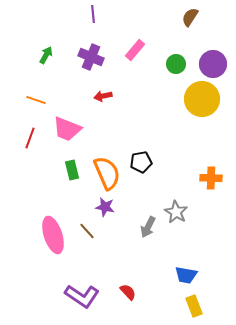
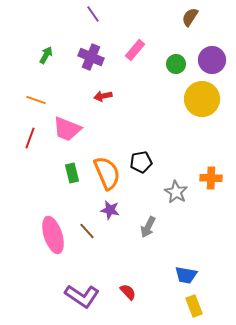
purple line: rotated 30 degrees counterclockwise
purple circle: moved 1 px left, 4 px up
green rectangle: moved 3 px down
purple star: moved 5 px right, 3 px down
gray star: moved 20 px up
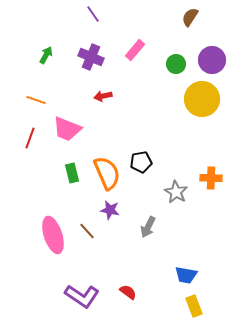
red semicircle: rotated 12 degrees counterclockwise
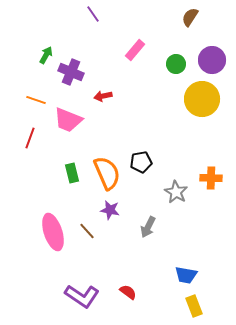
purple cross: moved 20 px left, 15 px down
pink trapezoid: moved 1 px right, 9 px up
pink ellipse: moved 3 px up
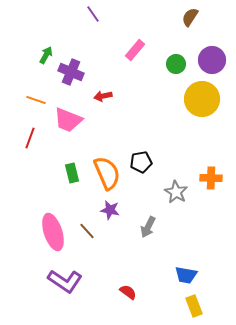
purple L-shape: moved 17 px left, 15 px up
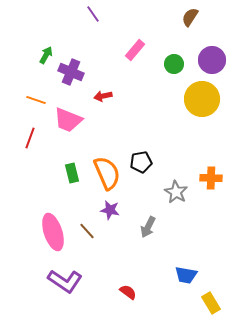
green circle: moved 2 px left
yellow rectangle: moved 17 px right, 3 px up; rotated 10 degrees counterclockwise
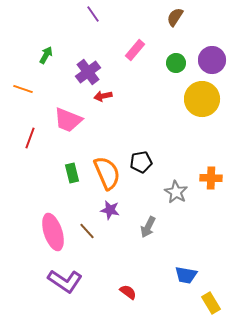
brown semicircle: moved 15 px left
green circle: moved 2 px right, 1 px up
purple cross: moved 17 px right; rotated 30 degrees clockwise
orange line: moved 13 px left, 11 px up
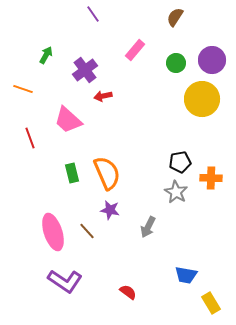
purple cross: moved 3 px left, 2 px up
pink trapezoid: rotated 20 degrees clockwise
red line: rotated 40 degrees counterclockwise
black pentagon: moved 39 px right
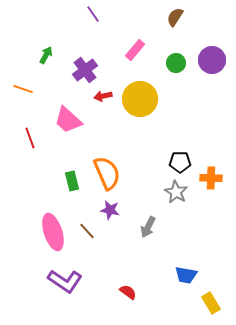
yellow circle: moved 62 px left
black pentagon: rotated 10 degrees clockwise
green rectangle: moved 8 px down
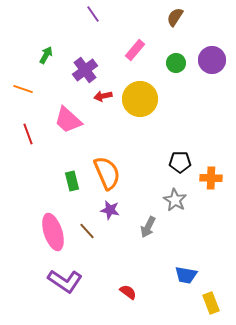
red line: moved 2 px left, 4 px up
gray star: moved 1 px left, 8 px down
yellow rectangle: rotated 10 degrees clockwise
